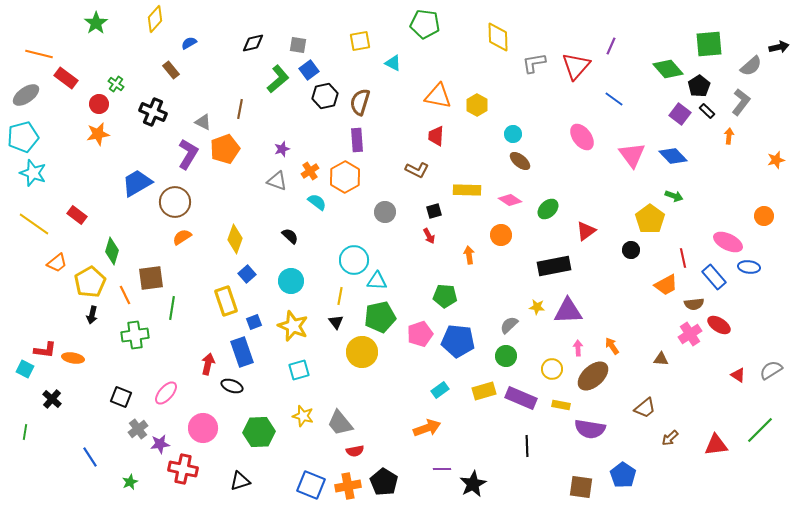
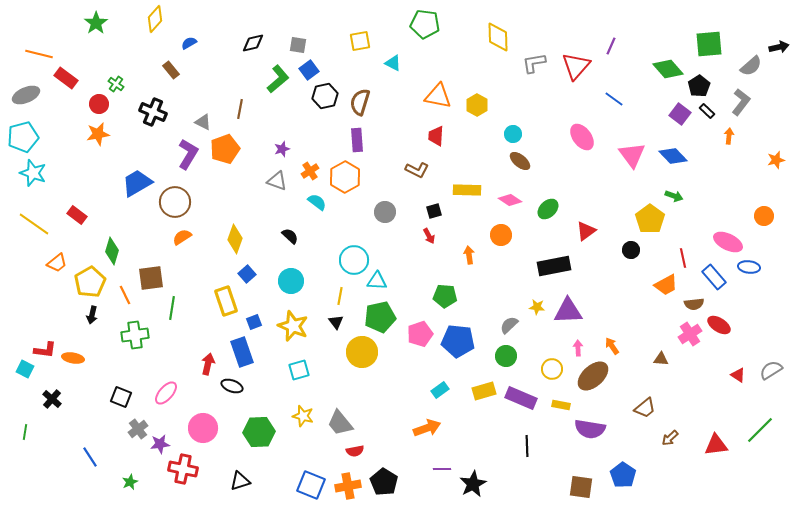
gray ellipse at (26, 95): rotated 12 degrees clockwise
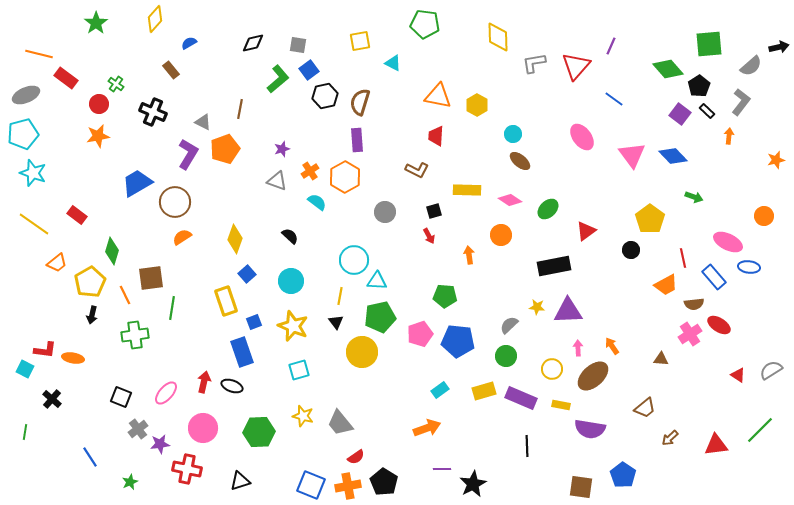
orange star at (98, 134): moved 2 px down
cyan pentagon at (23, 137): moved 3 px up
green arrow at (674, 196): moved 20 px right, 1 px down
red arrow at (208, 364): moved 4 px left, 18 px down
red semicircle at (355, 451): moved 1 px right, 6 px down; rotated 24 degrees counterclockwise
red cross at (183, 469): moved 4 px right
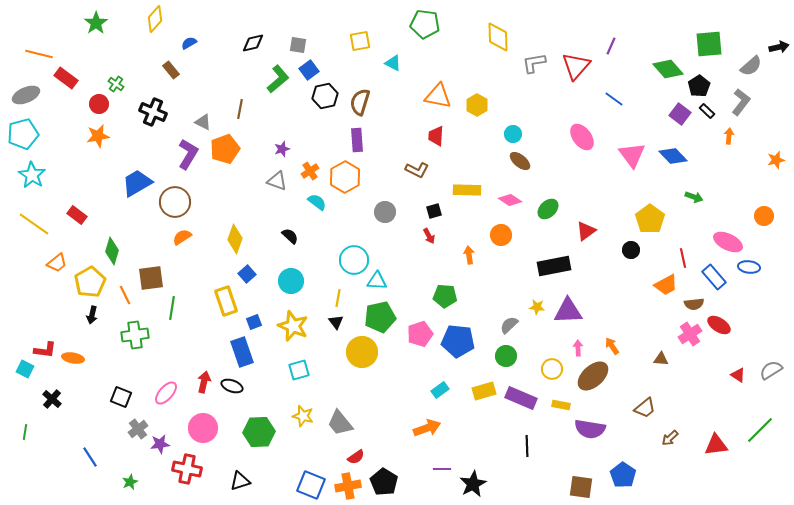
cyan star at (33, 173): moved 1 px left, 2 px down; rotated 12 degrees clockwise
yellow line at (340, 296): moved 2 px left, 2 px down
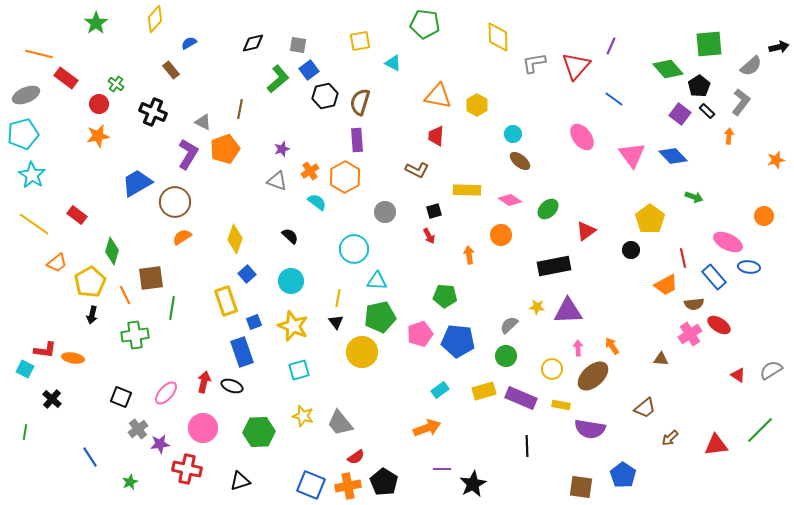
cyan circle at (354, 260): moved 11 px up
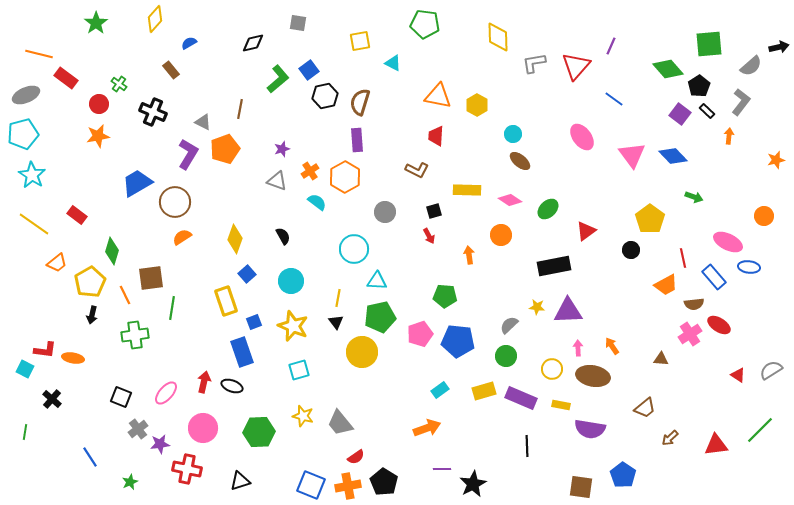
gray square at (298, 45): moved 22 px up
green cross at (116, 84): moved 3 px right
black semicircle at (290, 236): moved 7 px left; rotated 18 degrees clockwise
brown ellipse at (593, 376): rotated 52 degrees clockwise
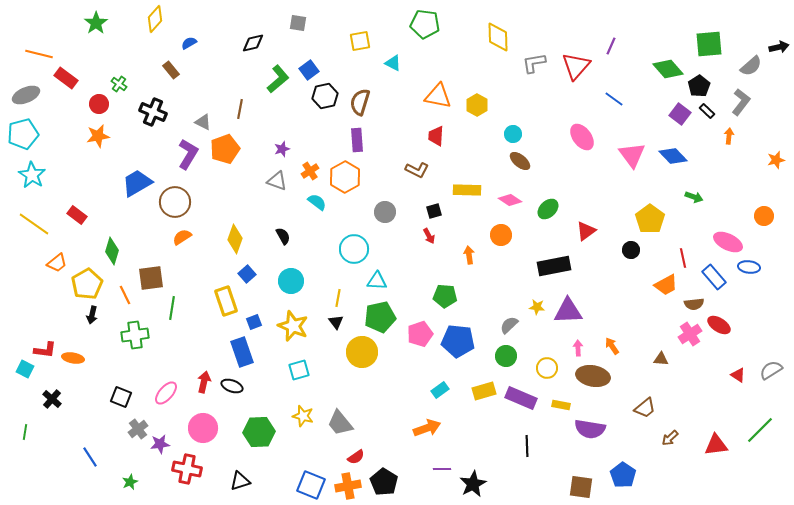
yellow pentagon at (90, 282): moved 3 px left, 2 px down
yellow circle at (552, 369): moved 5 px left, 1 px up
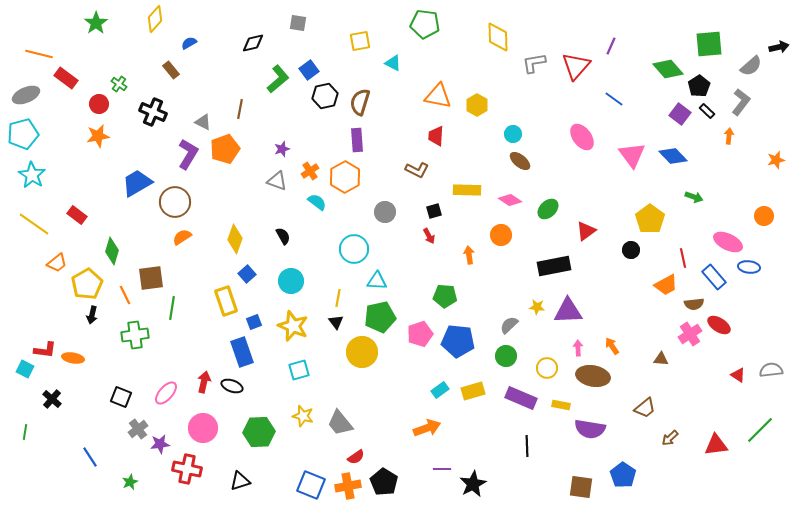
gray semicircle at (771, 370): rotated 25 degrees clockwise
yellow rectangle at (484, 391): moved 11 px left
